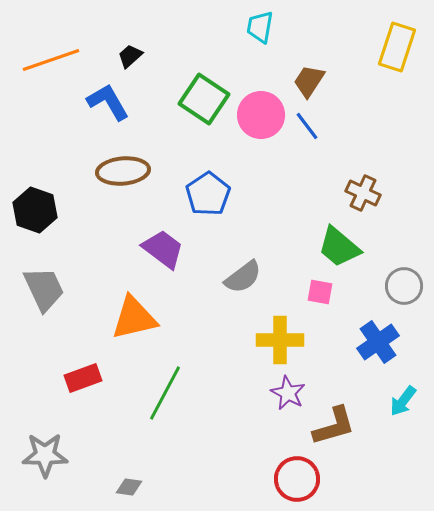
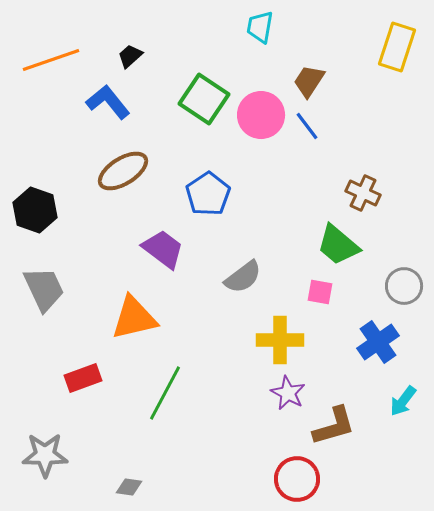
blue L-shape: rotated 9 degrees counterclockwise
brown ellipse: rotated 27 degrees counterclockwise
green trapezoid: moved 1 px left, 2 px up
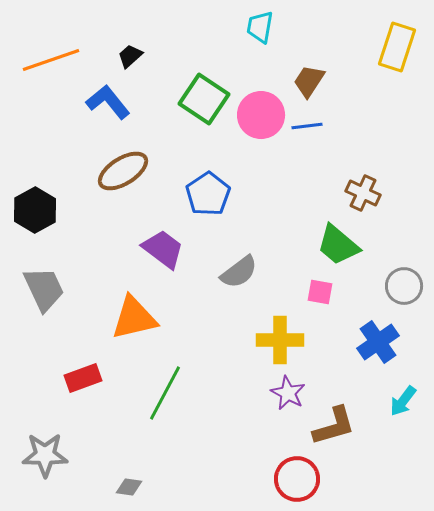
blue line: rotated 60 degrees counterclockwise
black hexagon: rotated 12 degrees clockwise
gray semicircle: moved 4 px left, 5 px up
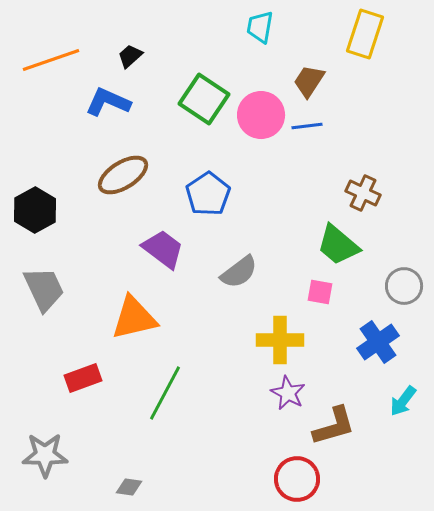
yellow rectangle: moved 32 px left, 13 px up
blue L-shape: rotated 27 degrees counterclockwise
brown ellipse: moved 4 px down
